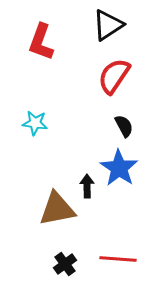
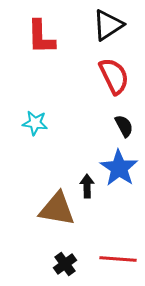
red L-shape: moved 5 px up; rotated 21 degrees counterclockwise
red semicircle: rotated 120 degrees clockwise
brown triangle: rotated 21 degrees clockwise
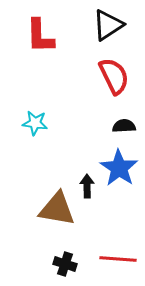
red L-shape: moved 1 px left, 1 px up
black semicircle: rotated 65 degrees counterclockwise
black cross: rotated 35 degrees counterclockwise
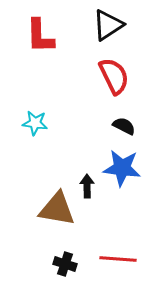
black semicircle: rotated 30 degrees clockwise
blue star: moved 3 px right; rotated 27 degrees counterclockwise
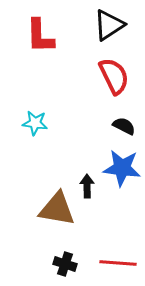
black triangle: moved 1 px right
red line: moved 4 px down
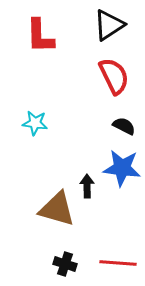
brown triangle: rotated 6 degrees clockwise
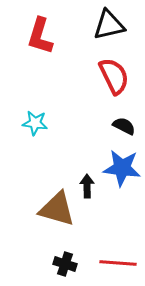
black triangle: rotated 20 degrees clockwise
red L-shape: rotated 18 degrees clockwise
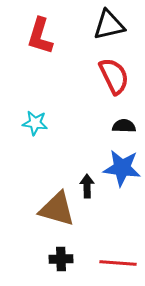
black semicircle: rotated 25 degrees counterclockwise
black cross: moved 4 px left, 5 px up; rotated 20 degrees counterclockwise
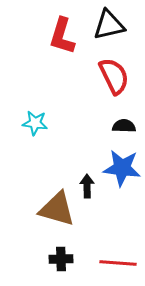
red L-shape: moved 22 px right
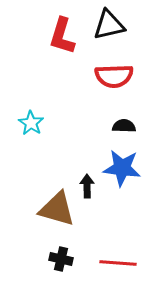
red semicircle: rotated 114 degrees clockwise
cyan star: moved 4 px left; rotated 25 degrees clockwise
black cross: rotated 15 degrees clockwise
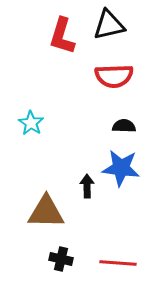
blue star: moved 1 px left
brown triangle: moved 11 px left, 3 px down; rotated 15 degrees counterclockwise
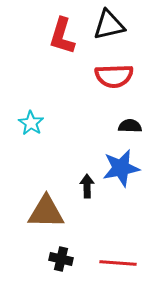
black semicircle: moved 6 px right
blue star: rotated 18 degrees counterclockwise
